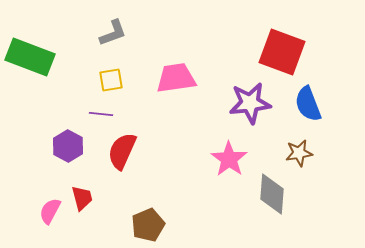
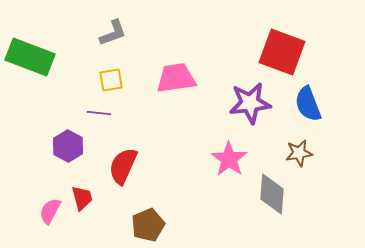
purple line: moved 2 px left, 1 px up
red semicircle: moved 1 px right, 15 px down
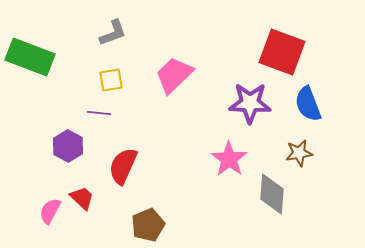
pink trapezoid: moved 2 px left, 3 px up; rotated 36 degrees counterclockwise
purple star: rotated 9 degrees clockwise
red trapezoid: rotated 32 degrees counterclockwise
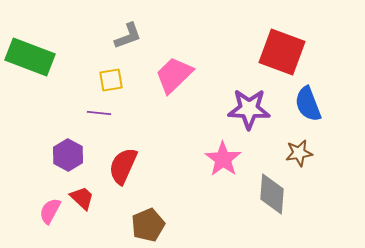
gray L-shape: moved 15 px right, 3 px down
purple star: moved 1 px left, 6 px down
purple hexagon: moved 9 px down
pink star: moved 6 px left
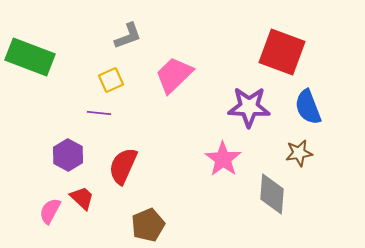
yellow square: rotated 15 degrees counterclockwise
blue semicircle: moved 3 px down
purple star: moved 2 px up
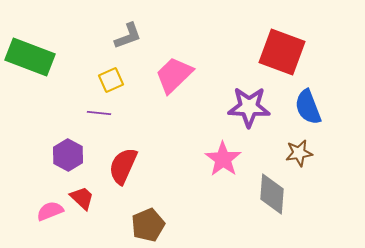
pink semicircle: rotated 40 degrees clockwise
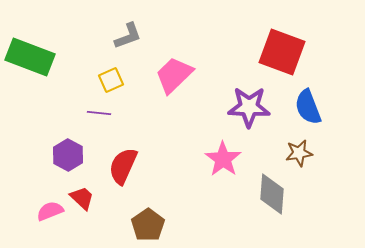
brown pentagon: rotated 12 degrees counterclockwise
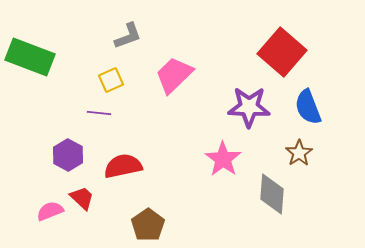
red square: rotated 21 degrees clockwise
brown star: rotated 24 degrees counterclockwise
red semicircle: rotated 54 degrees clockwise
